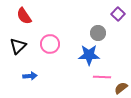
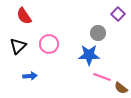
pink circle: moved 1 px left
pink line: rotated 18 degrees clockwise
brown semicircle: rotated 104 degrees counterclockwise
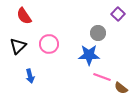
blue arrow: rotated 80 degrees clockwise
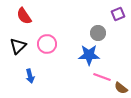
purple square: rotated 24 degrees clockwise
pink circle: moved 2 px left
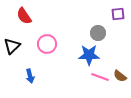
purple square: rotated 16 degrees clockwise
black triangle: moved 6 px left
pink line: moved 2 px left
brown semicircle: moved 1 px left, 12 px up
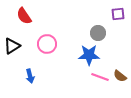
black triangle: rotated 12 degrees clockwise
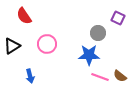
purple square: moved 4 px down; rotated 32 degrees clockwise
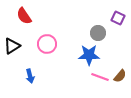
brown semicircle: rotated 88 degrees counterclockwise
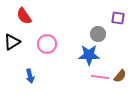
purple square: rotated 16 degrees counterclockwise
gray circle: moved 1 px down
black triangle: moved 4 px up
pink line: rotated 12 degrees counterclockwise
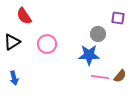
blue arrow: moved 16 px left, 2 px down
